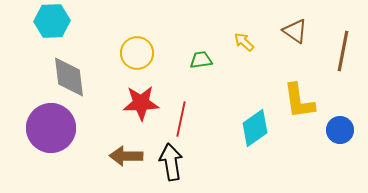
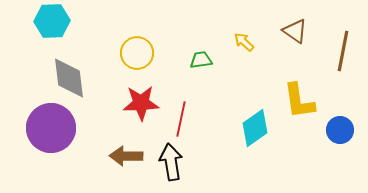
gray diamond: moved 1 px down
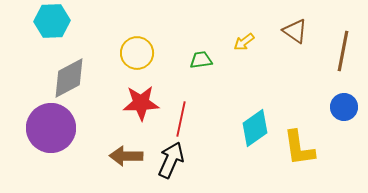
yellow arrow: rotated 80 degrees counterclockwise
gray diamond: rotated 69 degrees clockwise
yellow L-shape: moved 47 px down
blue circle: moved 4 px right, 23 px up
black arrow: moved 2 px up; rotated 33 degrees clockwise
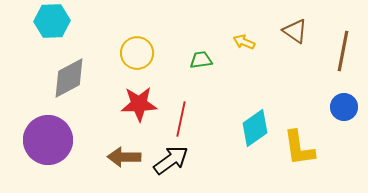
yellow arrow: rotated 60 degrees clockwise
red star: moved 2 px left, 1 px down
purple circle: moved 3 px left, 12 px down
brown arrow: moved 2 px left, 1 px down
black arrow: rotated 30 degrees clockwise
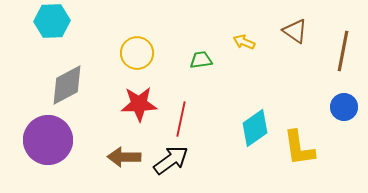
gray diamond: moved 2 px left, 7 px down
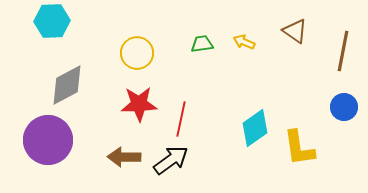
green trapezoid: moved 1 px right, 16 px up
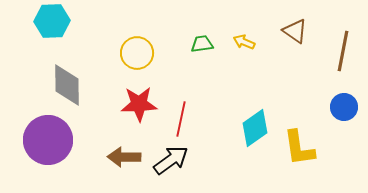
gray diamond: rotated 63 degrees counterclockwise
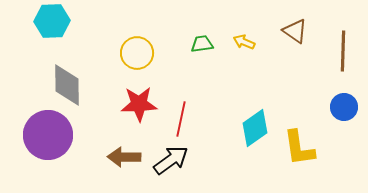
brown line: rotated 9 degrees counterclockwise
purple circle: moved 5 px up
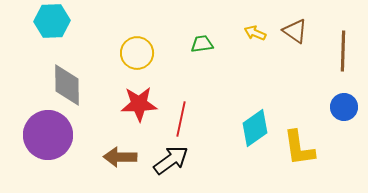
yellow arrow: moved 11 px right, 9 px up
brown arrow: moved 4 px left
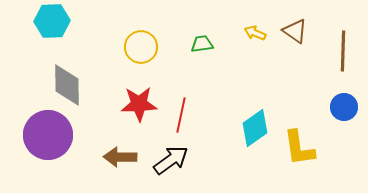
yellow circle: moved 4 px right, 6 px up
red line: moved 4 px up
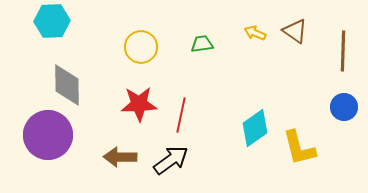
yellow L-shape: rotated 6 degrees counterclockwise
